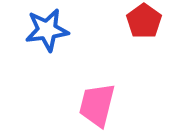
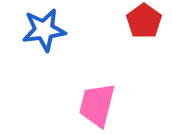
blue star: moved 3 px left
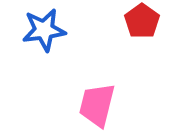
red pentagon: moved 2 px left
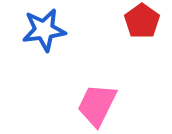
pink trapezoid: rotated 12 degrees clockwise
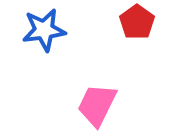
red pentagon: moved 5 px left, 1 px down
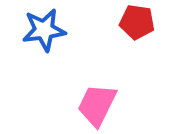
red pentagon: rotated 28 degrees counterclockwise
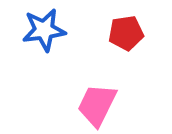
red pentagon: moved 11 px left, 11 px down; rotated 16 degrees counterclockwise
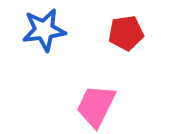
pink trapezoid: moved 1 px left, 1 px down
